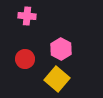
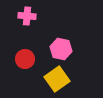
pink hexagon: rotated 15 degrees counterclockwise
yellow square: rotated 15 degrees clockwise
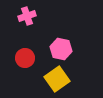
pink cross: rotated 24 degrees counterclockwise
red circle: moved 1 px up
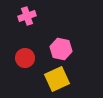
yellow square: rotated 10 degrees clockwise
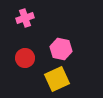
pink cross: moved 2 px left, 2 px down
